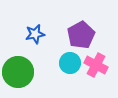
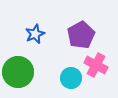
blue star: rotated 12 degrees counterclockwise
cyan circle: moved 1 px right, 15 px down
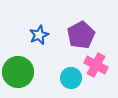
blue star: moved 4 px right, 1 px down
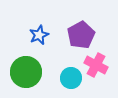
green circle: moved 8 px right
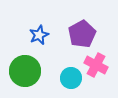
purple pentagon: moved 1 px right, 1 px up
green circle: moved 1 px left, 1 px up
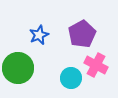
green circle: moved 7 px left, 3 px up
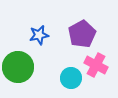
blue star: rotated 12 degrees clockwise
green circle: moved 1 px up
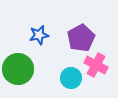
purple pentagon: moved 1 px left, 4 px down
green circle: moved 2 px down
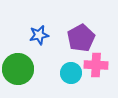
pink cross: rotated 25 degrees counterclockwise
cyan circle: moved 5 px up
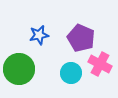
purple pentagon: rotated 20 degrees counterclockwise
pink cross: moved 4 px right, 1 px up; rotated 25 degrees clockwise
green circle: moved 1 px right
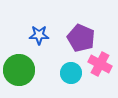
blue star: rotated 12 degrees clockwise
green circle: moved 1 px down
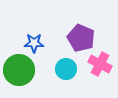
blue star: moved 5 px left, 8 px down
cyan circle: moved 5 px left, 4 px up
